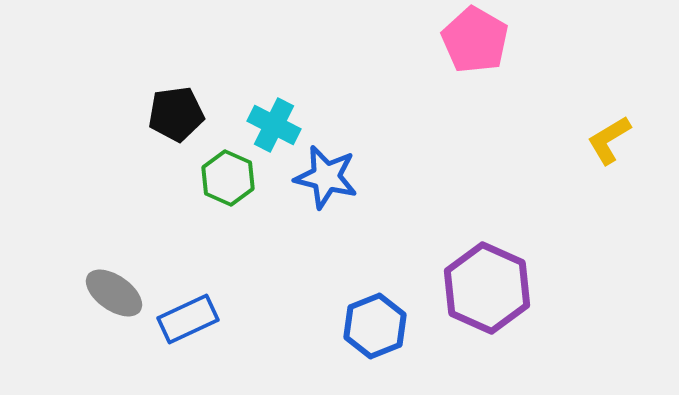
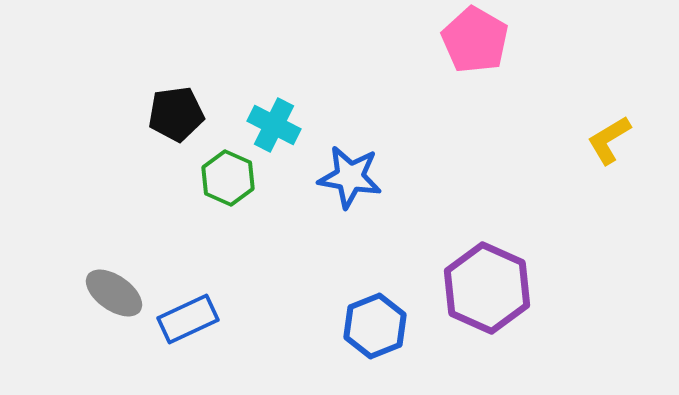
blue star: moved 24 px right; rotated 4 degrees counterclockwise
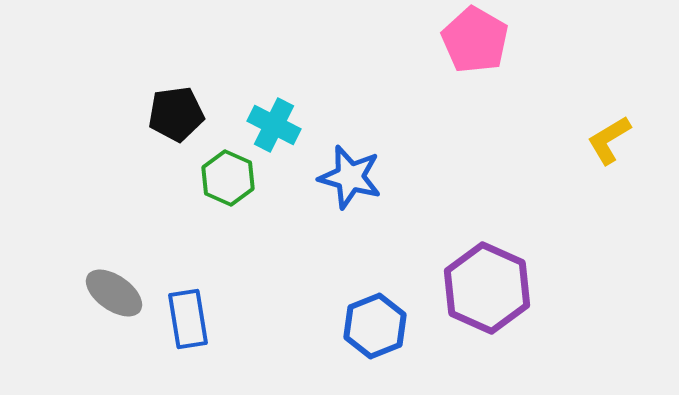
blue star: rotated 6 degrees clockwise
blue rectangle: rotated 74 degrees counterclockwise
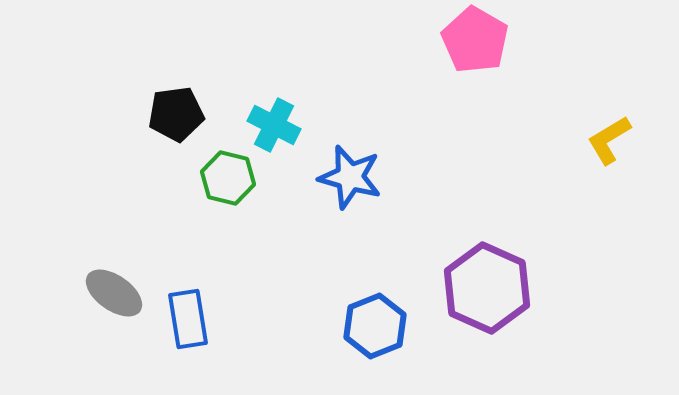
green hexagon: rotated 10 degrees counterclockwise
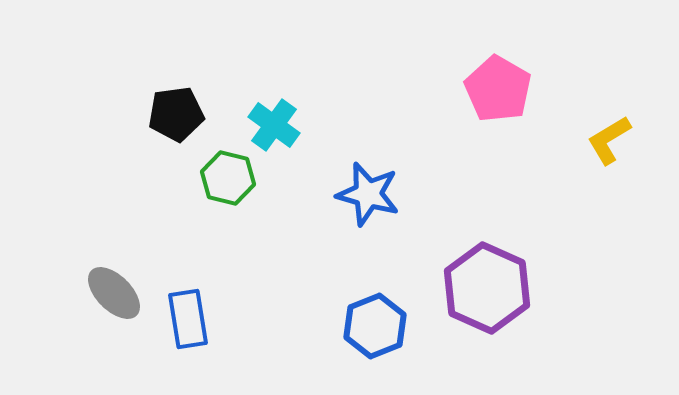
pink pentagon: moved 23 px right, 49 px down
cyan cross: rotated 9 degrees clockwise
blue star: moved 18 px right, 17 px down
gray ellipse: rotated 10 degrees clockwise
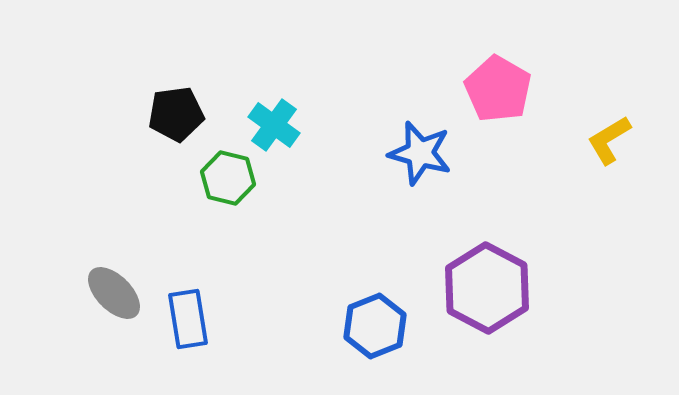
blue star: moved 52 px right, 41 px up
purple hexagon: rotated 4 degrees clockwise
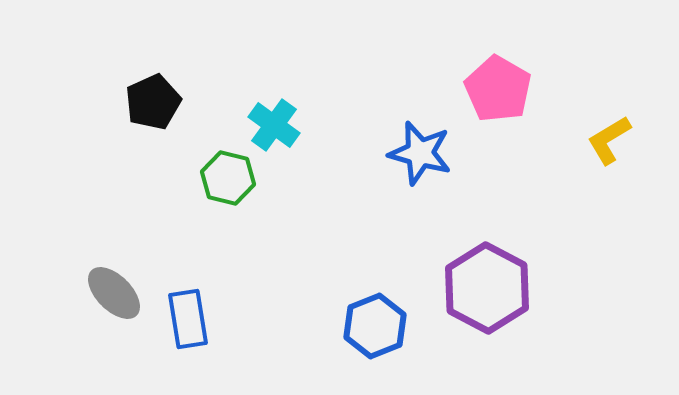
black pentagon: moved 23 px left, 12 px up; rotated 16 degrees counterclockwise
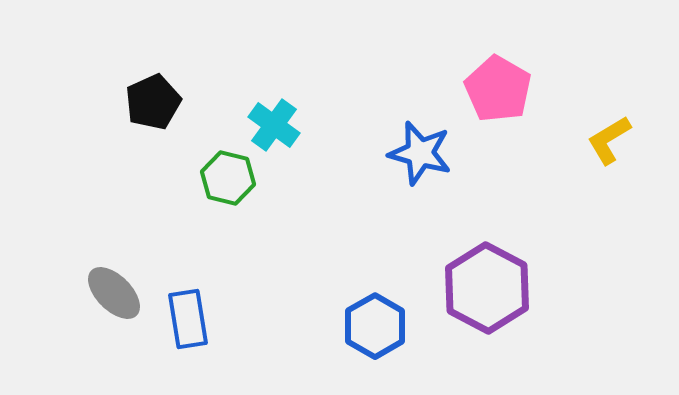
blue hexagon: rotated 8 degrees counterclockwise
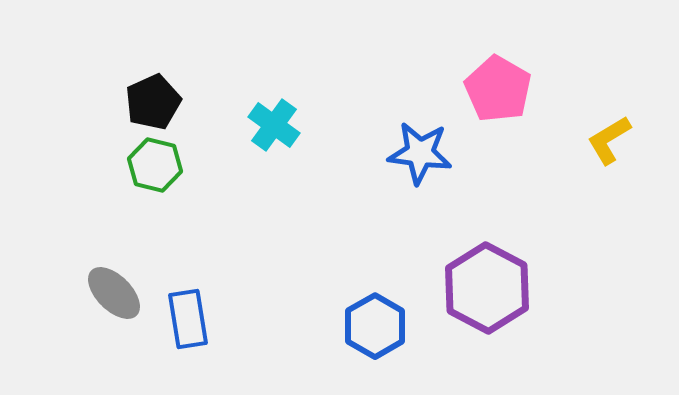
blue star: rotated 8 degrees counterclockwise
green hexagon: moved 73 px left, 13 px up
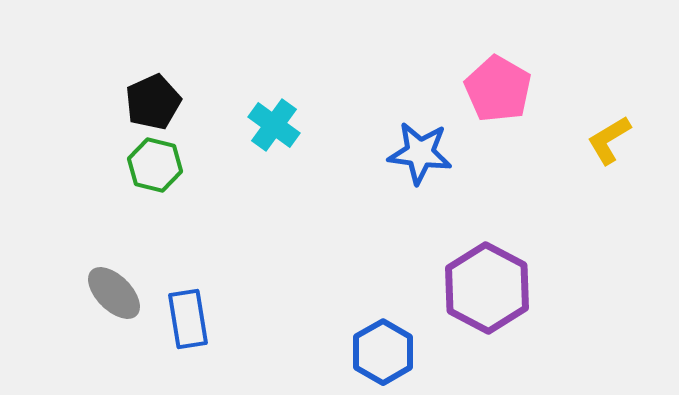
blue hexagon: moved 8 px right, 26 px down
